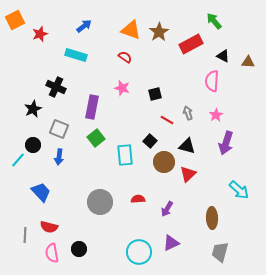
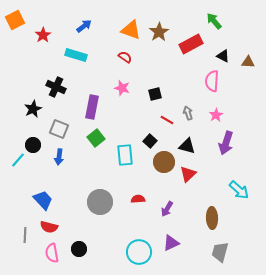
red star at (40, 34): moved 3 px right, 1 px down; rotated 14 degrees counterclockwise
blue trapezoid at (41, 192): moved 2 px right, 8 px down
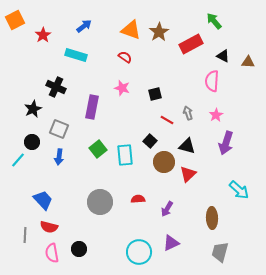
green square at (96, 138): moved 2 px right, 11 px down
black circle at (33, 145): moved 1 px left, 3 px up
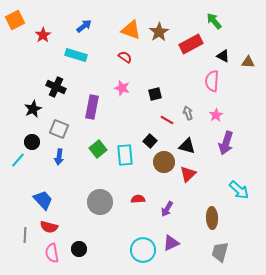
cyan circle at (139, 252): moved 4 px right, 2 px up
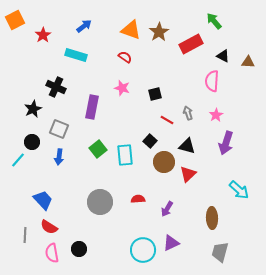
red semicircle at (49, 227): rotated 18 degrees clockwise
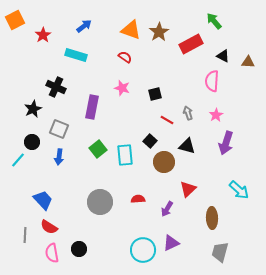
red triangle at (188, 174): moved 15 px down
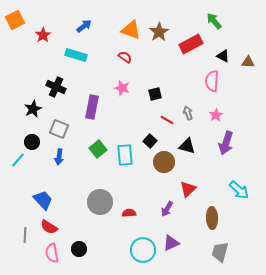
red semicircle at (138, 199): moved 9 px left, 14 px down
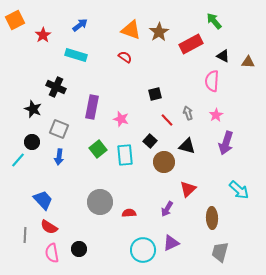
blue arrow at (84, 26): moved 4 px left, 1 px up
pink star at (122, 88): moved 1 px left, 31 px down
black star at (33, 109): rotated 24 degrees counterclockwise
red line at (167, 120): rotated 16 degrees clockwise
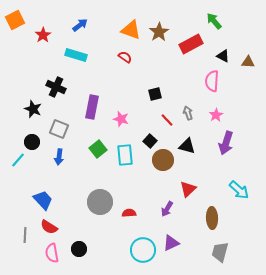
brown circle at (164, 162): moved 1 px left, 2 px up
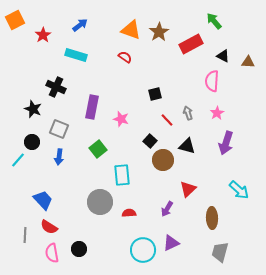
pink star at (216, 115): moved 1 px right, 2 px up
cyan rectangle at (125, 155): moved 3 px left, 20 px down
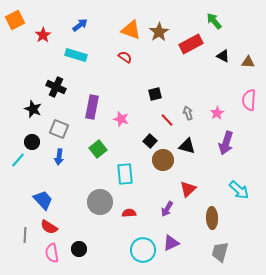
pink semicircle at (212, 81): moved 37 px right, 19 px down
cyan rectangle at (122, 175): moved 3 px right, 1 px up
